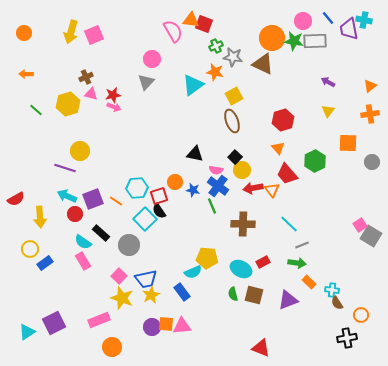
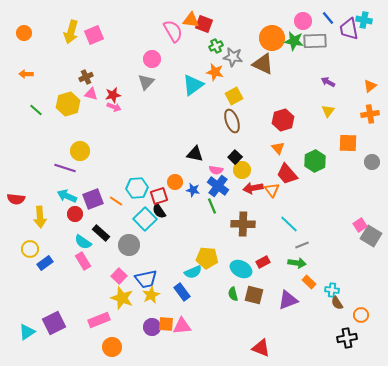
red semicircle at (16, 199): rotated 36 degrees clockwise
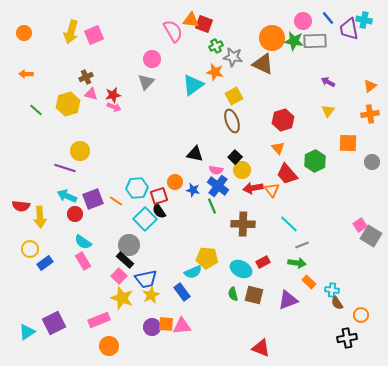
red semicircle at (16, 199): moved 5 px right, 7 px down
black rectangle at (101, 233): moved 24 px right, 27 px down
orange circle at (112, 347): moved 3 px left, 1 px up
